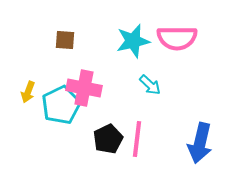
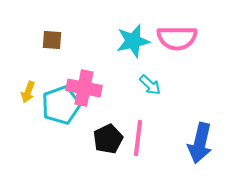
brown square: moved 13 px left
cyan pentagon: rotated 6 degrees clockwise
pink line: moved 1 px right, 1 px up
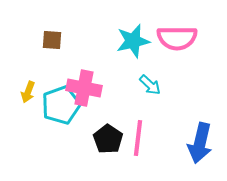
black pentagon: rotated 12 degrees counterclockwise
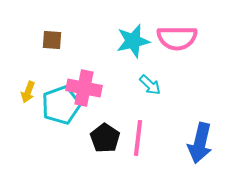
black pentagon: moved 3 px left, 1 px up
